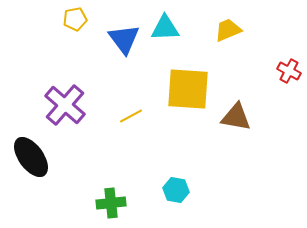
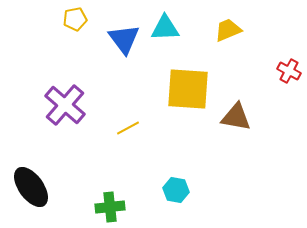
yellow line: moved 3 px left, 12 px down
black ellipse: moved 30 px down
green cross: moved 1 px left, 4 px down
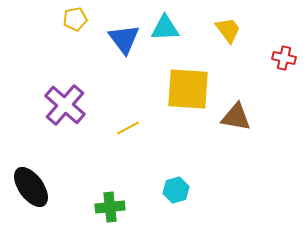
yellow trapezoid: rotated 76 degrees clockwise
red cross: moved 5 px left, 13 px up; rotated 15 degrees counterclockwise
cyan hexagon: rotated 25 degrees counterclockwise
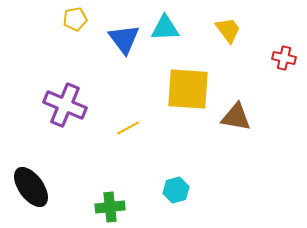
purple cross: rotated 18 degrees counterclockwise
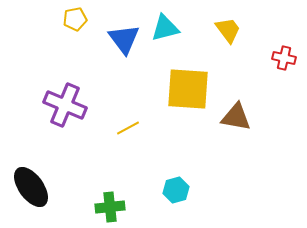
cyan triangle: rotated 12 degrees counterclockwise
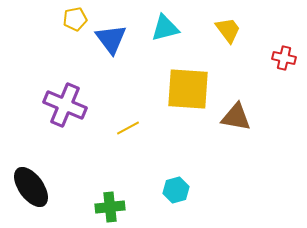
blue triangle: moved 13 px left
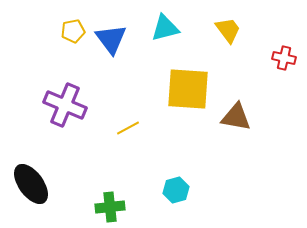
yellow pentagon: moved 2 px left, 12 px down
black ellipse: moved 3 px up
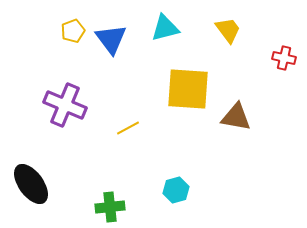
yellow pentagon: rotated 10 degrees counterclockwise
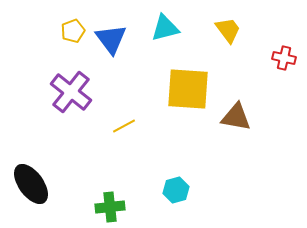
purple cross: moved 6 px right, 13 px up; rotated 15 degrees clockwise
yellow line: moved 4 px left, 2 px up
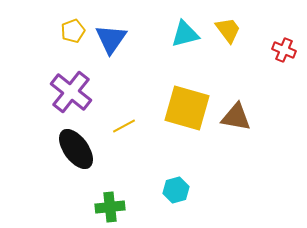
cyan triangle: moved 20 px right, 6 px down
blue triangle: rotated 12 degrees clockwise
red cross: moved 8 px up; rotated 10 degrees clockwise
yellow square: moved 1 px left, 19 px down; rotated 12 degrees clockwise
black ellipse: moved 45 px right, 35 px up
